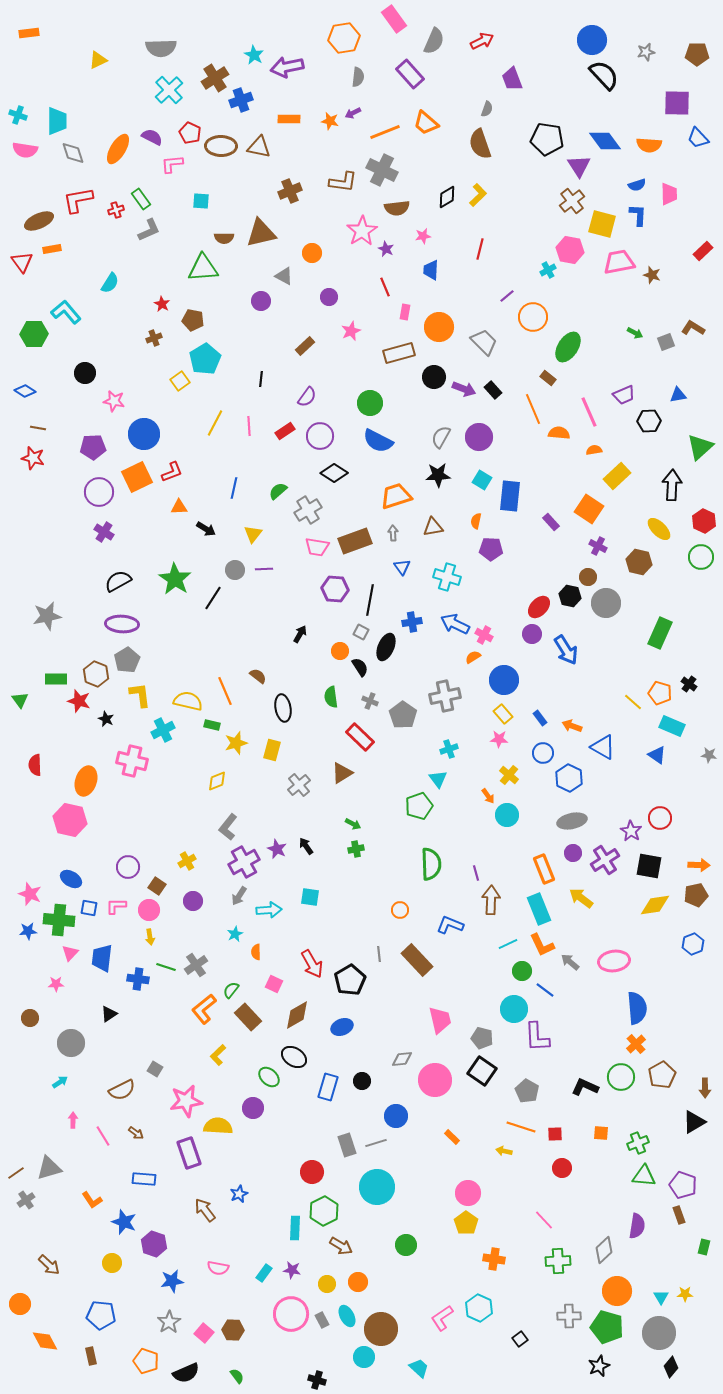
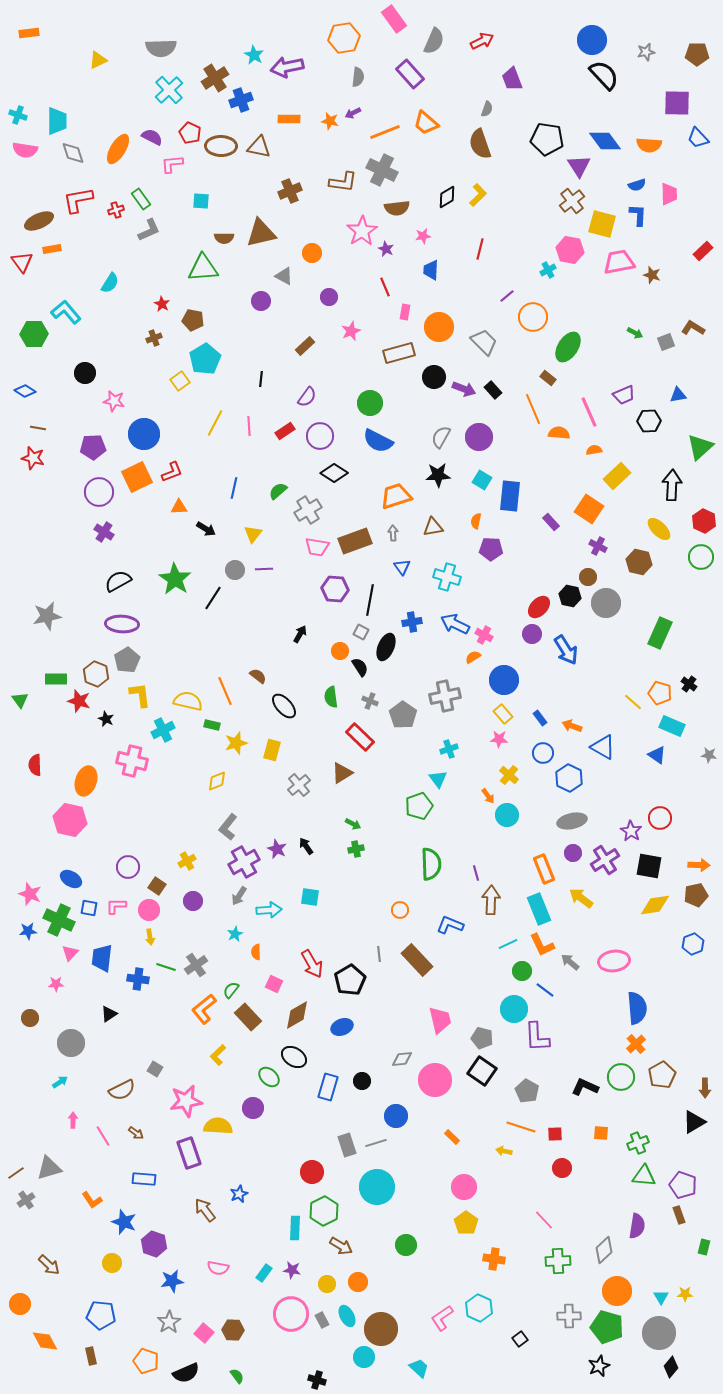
black ellipse at (283, 708): moved 1 px right, 2 px up; rotated 32 degrees counterclockwise
green cross at (59, 920): rotated 20 degrees clockwise
pink circle at (468, 1193): moved 4 px left, 6 px up
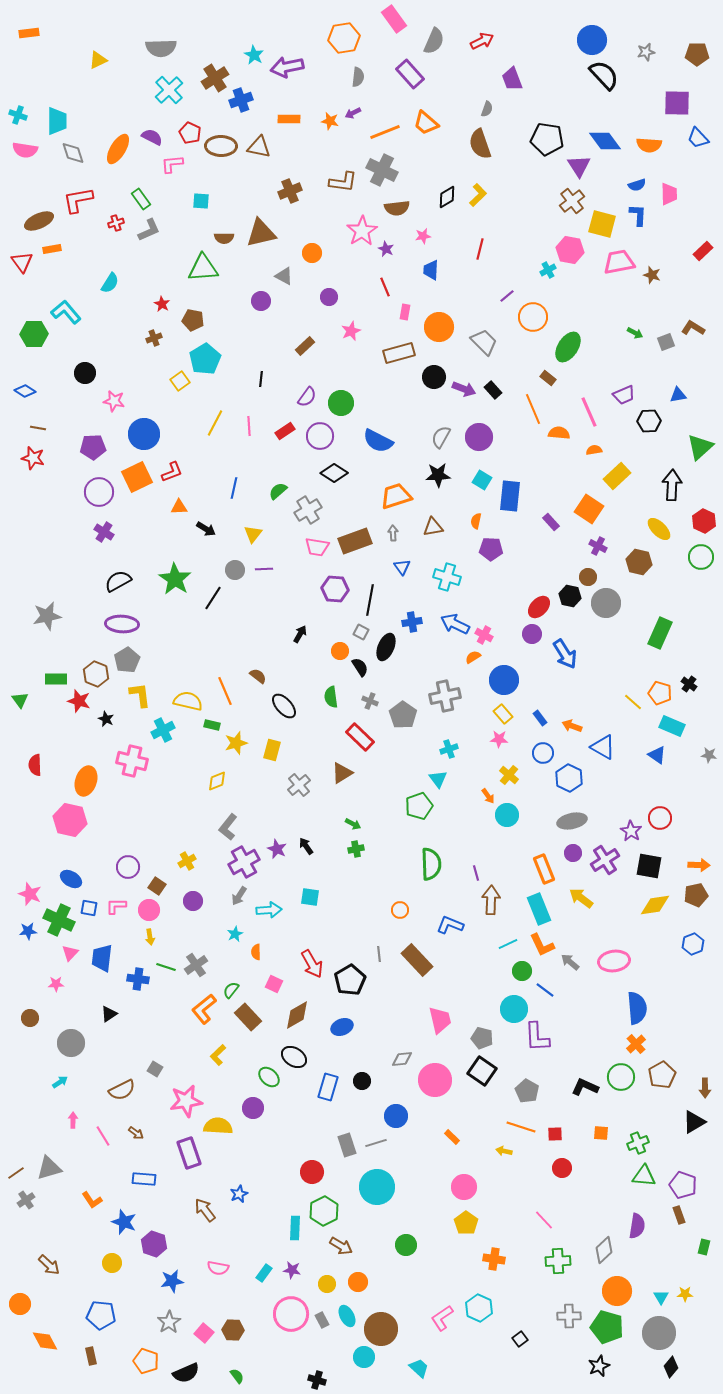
red cross at (116, 210): moved 13 px down
green circle at (370, 403): moved 29 px left
blue arrow at (566, 650): moved 1 px left, 4 px down
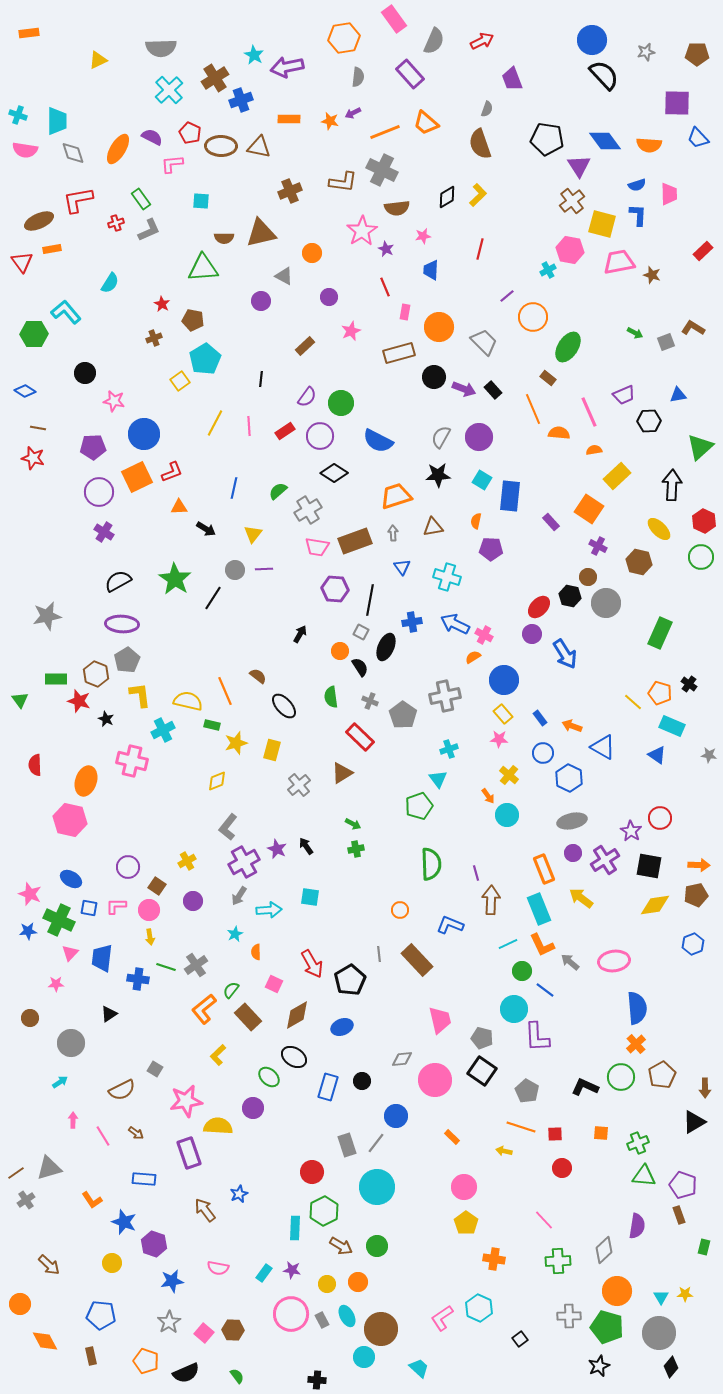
gray line at (376, 1143): rotated 35 degrees counterclockwise
green circle at (406, 1245): moved 29 px left, 1 px down
black cross at (317, 1380): rotated 12 degrees counterclockwise
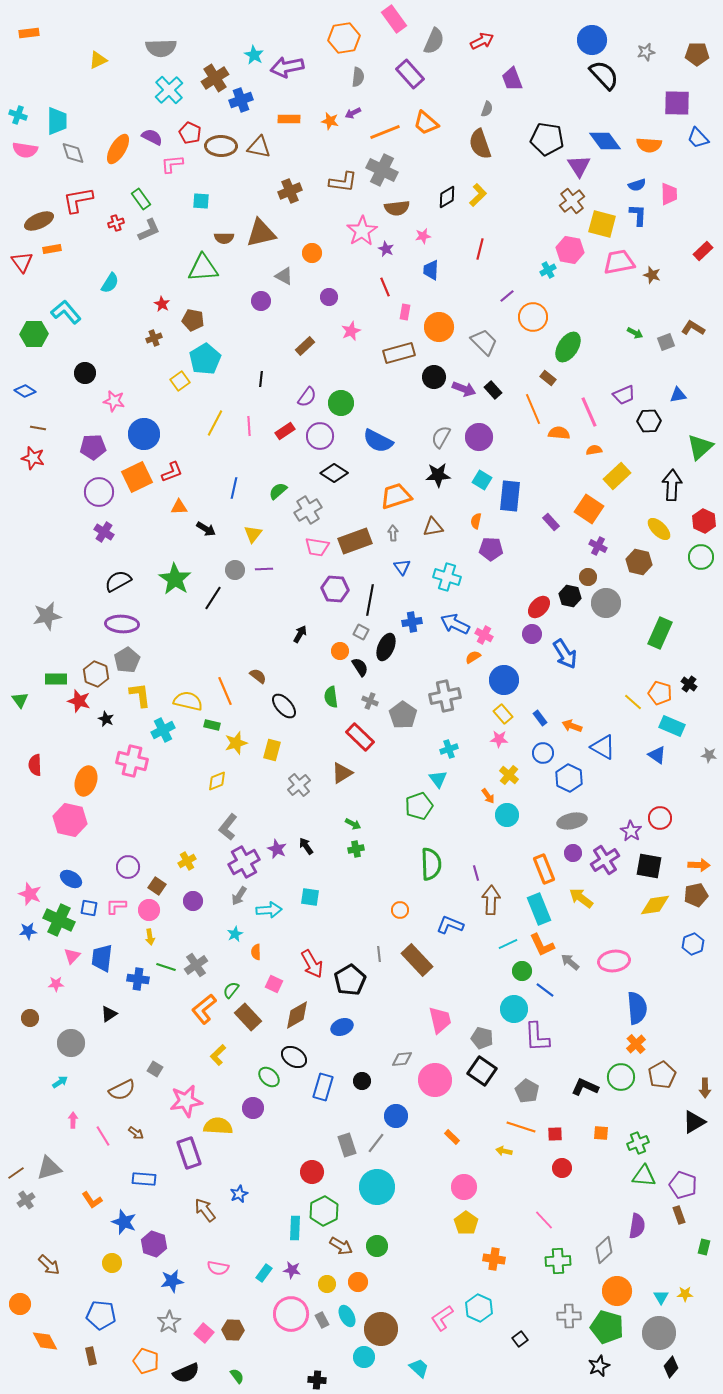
pink triangle at (70, 953): moved 2 px right, 3 px down
blue rectangle at (328, 1087): moved 5 px left
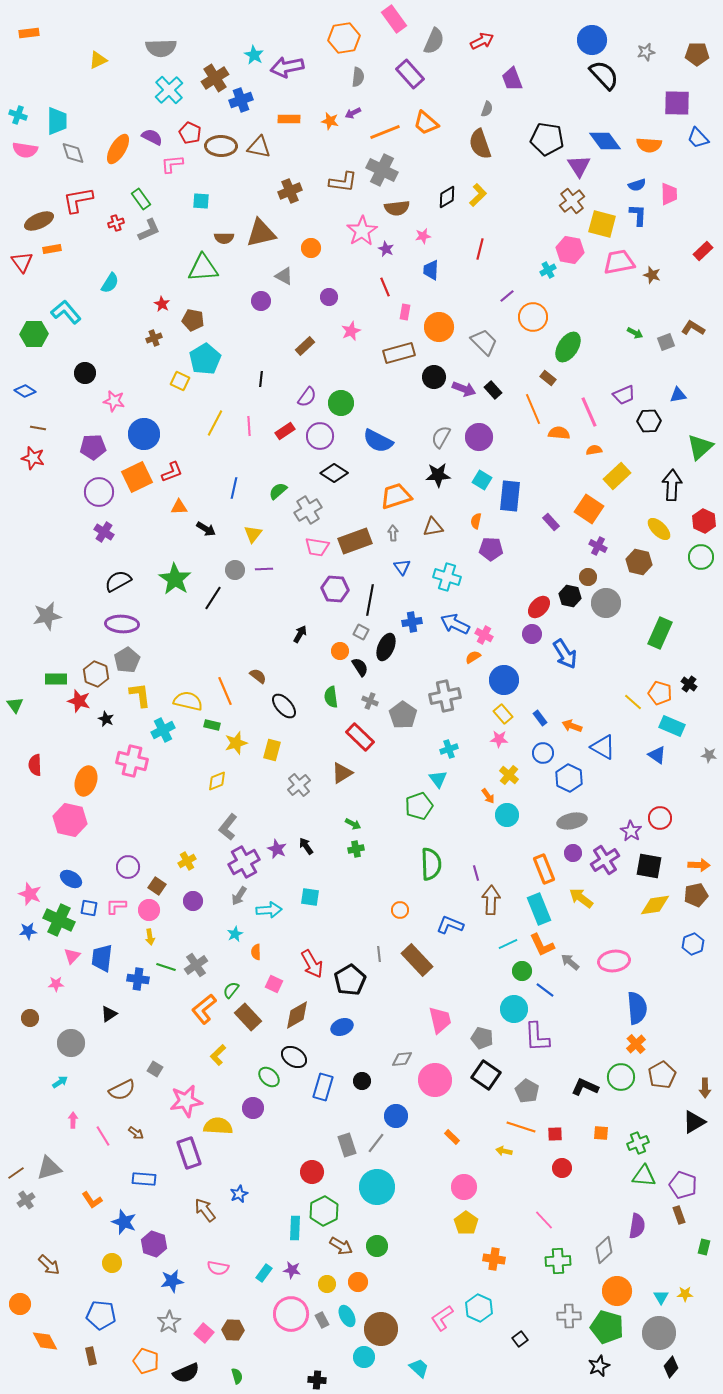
orange circle at (312, 253): moved 1 px left, 5 px up
yellow square at (180, 381): rotated 30 degrees counterclockwise
green triangle at (20, 700): moved 5 px left, 5 px down
black square at (482, 1071): moved 4 px right, 4 px down
green semicircle at (237, 1376): rotated 21 degrees clockwise
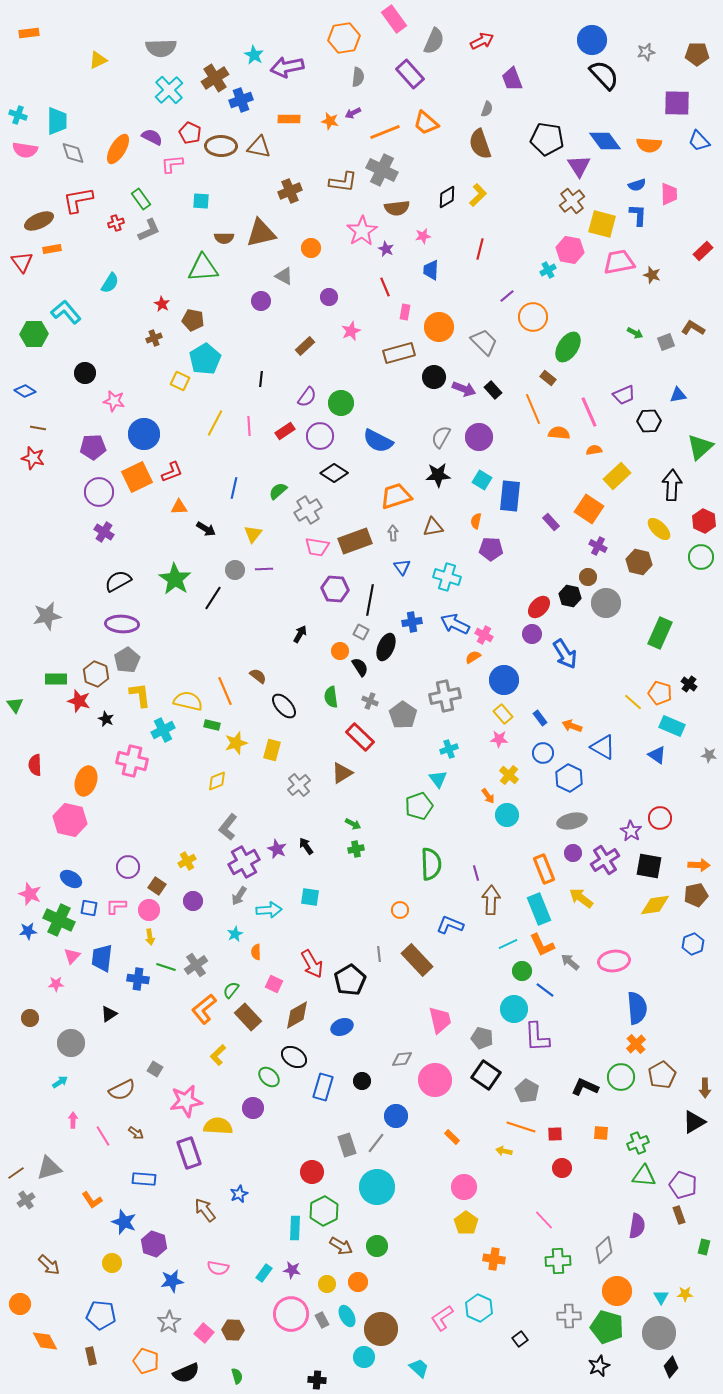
blue trapezoid at (698, 138): moved 1 px right, 3 px down
